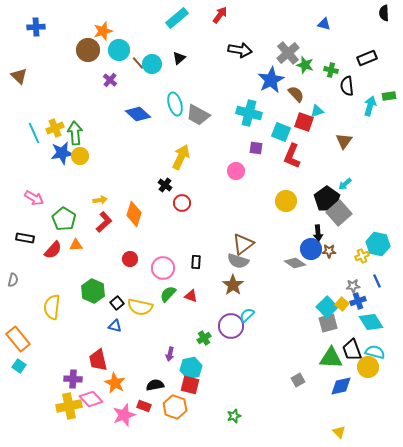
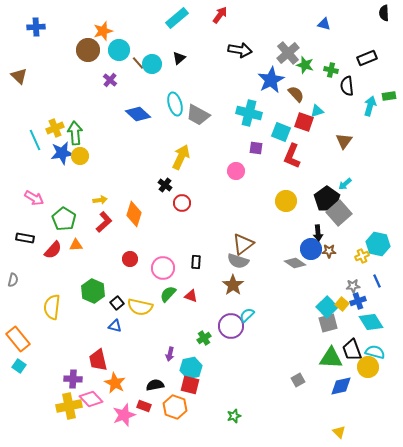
cyan line at (34, 133): moved 1 px right, 7 px down
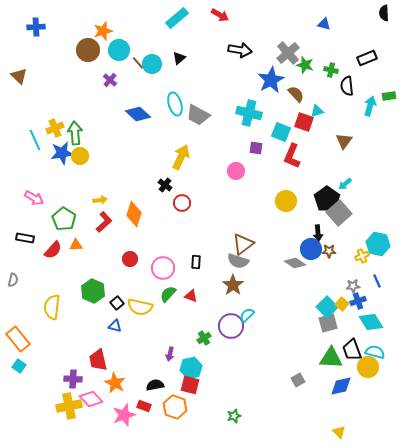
red arrow at (220, 15): rotated 84 degrees clockwise
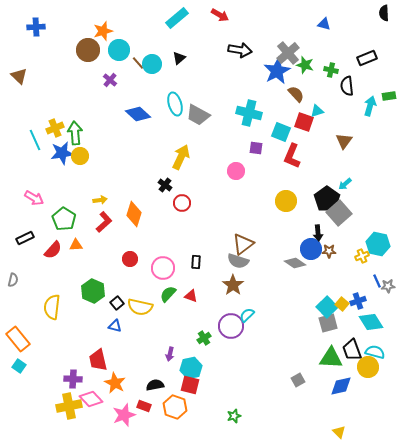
blue star at (271, 80): moved 6 px right, 9 px up
black rectangle at (25, 238): rotated 36 degrees counterclockwise
gray star at (353, 286): moved 35 px right
